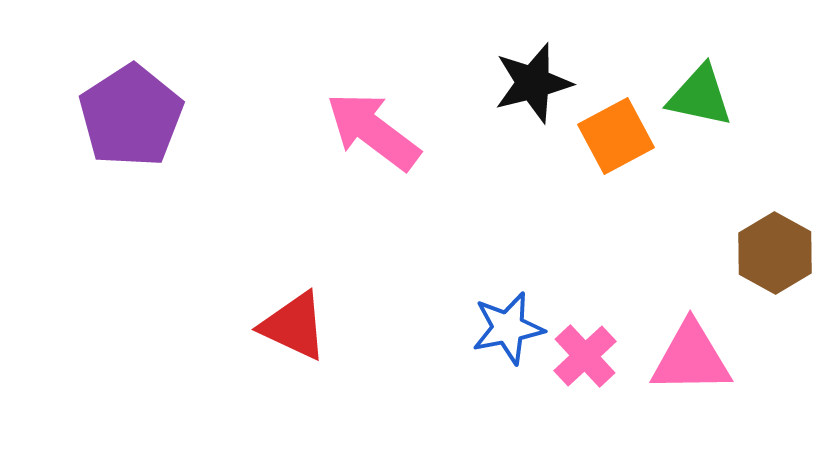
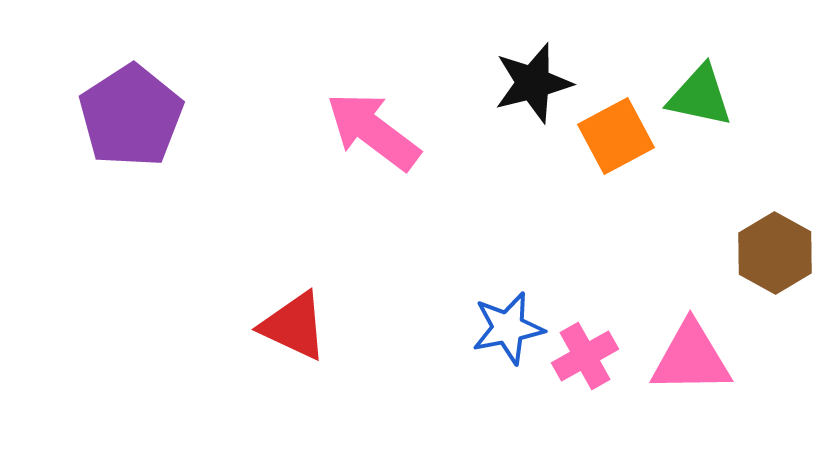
pink cross: rotated 14 degrees clockwise
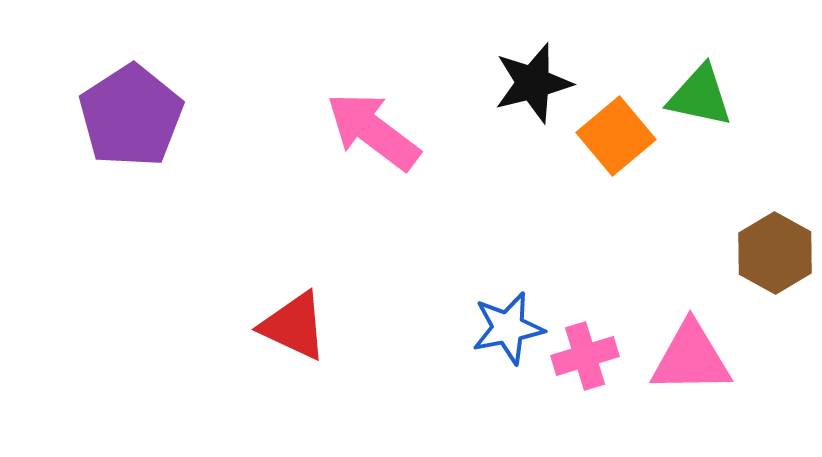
orange square: rotated 12 degrees counterclockwise
pink cross: rotated 12 degrees clockwise
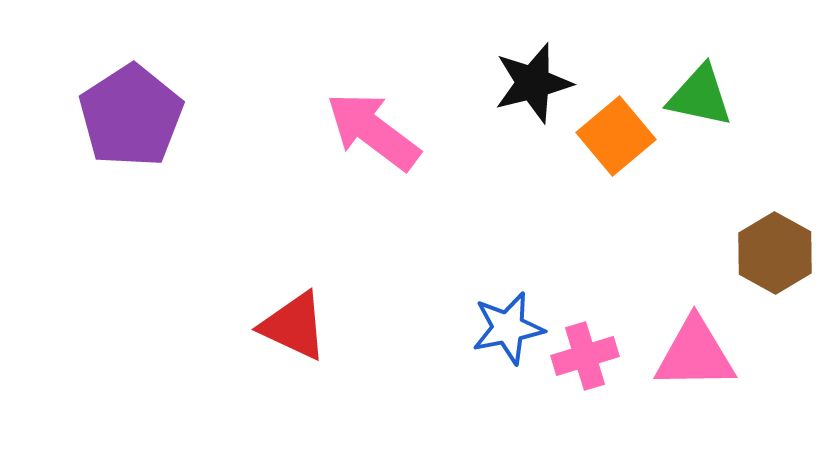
pink triangle: moved 4 px right, 4 px up
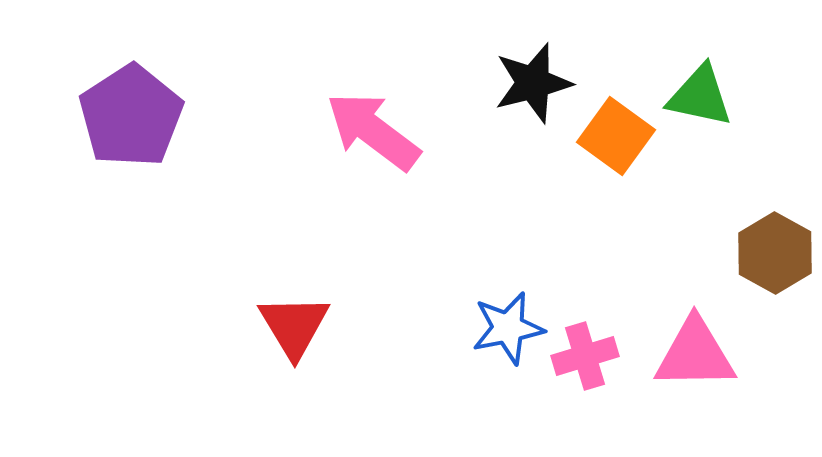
orange square: rotated 14 degrees counterclockwise
red triangle: rotated 34 degrees clockwise
